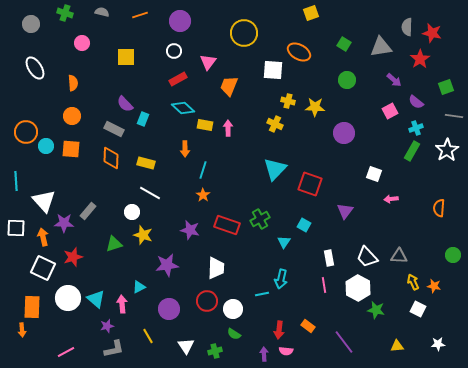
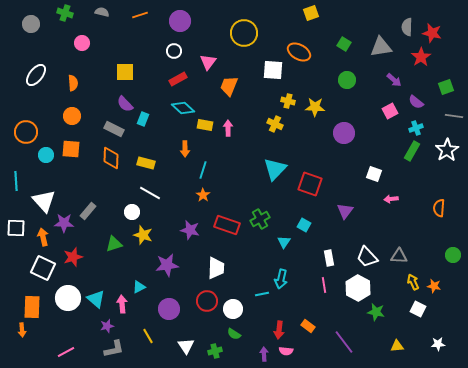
yellow square at (126, 57): moved 1 px left, 15 px down
red star at (420, 59): moved 1 px right, 2 px up
white ellipse at (35, 68): moved 1 px right, 7 px down; rotated 70 degrees clockwise
cyan circle at (46, 146): moved 9 px down
green star at (376, 310): moved 2 px down
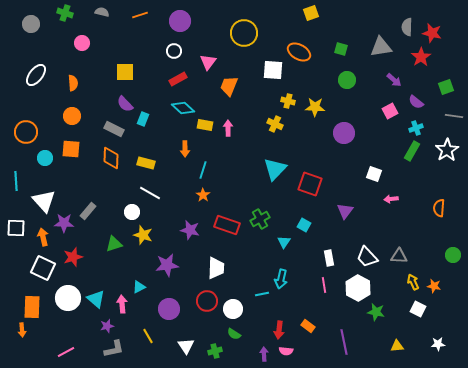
green square at (344, 44): moved 3 px left, 5 px down; rotated 16 degrees counterclockwise
cyan circle at (46, 155): moved 1 px left, 3 px down
purple line at (344, 342): rotated 25 degrees clockwise
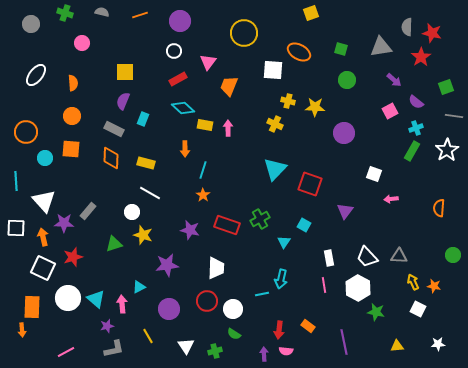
purple semicircle at (125, 104): moved 2 px left, 3 px up; rotated 66 degrees clockwise
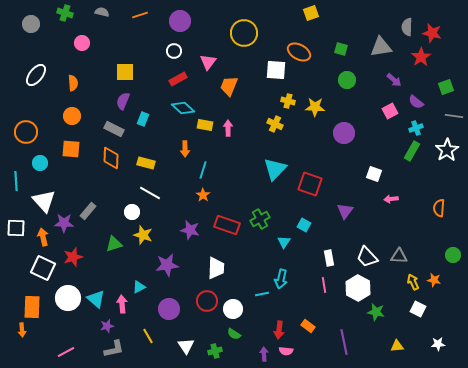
white square at (273, 70): moved 3 px right
cyan circle at (45, 158): moved 5 px left, 5 px down
orange star at (434, 286): moved 6 px up
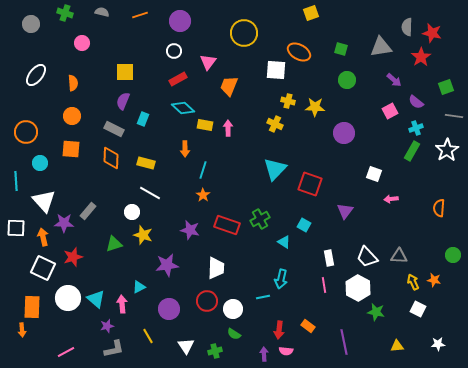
cyan triangle at (284, 242): rotated 32 degrees counterclockwise
cyan line at (262, 294): moved 1 px right, 3 px down
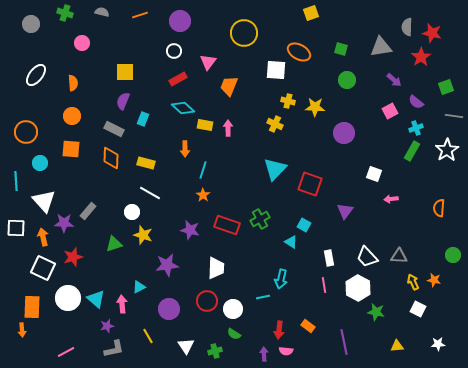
cyan triangle at (284, 242): moved 7 px right
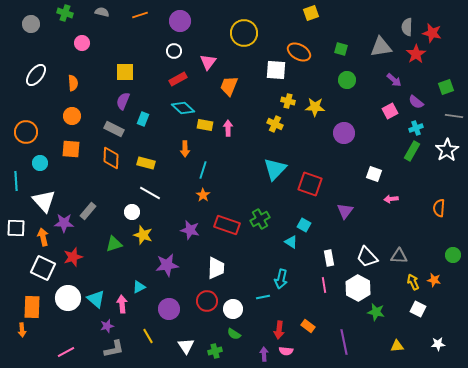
red star at (421, 57): moved 5 px left, 3 px up
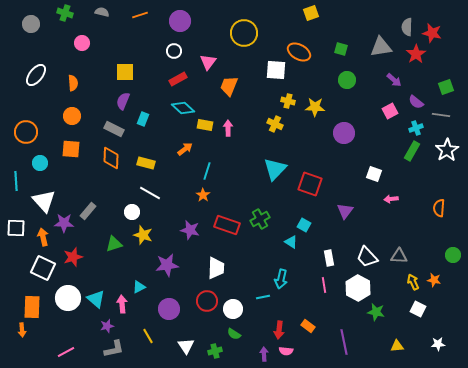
gray line at (454, 116): moved 13 px left, 1 px up
orange arrow at (185, 149): rotated 126 degrees counterclockwise
cyan line at (203, 170): moved 4 px right, 1 px down
